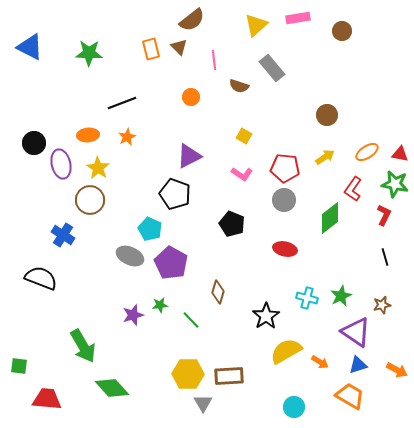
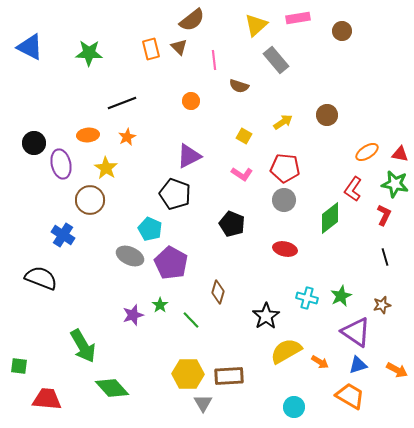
gray rectangle at (272, 68): moved 4 px right, 8 px up
orange circle at (191, 97): moved 4 px down
yellow arrow at (325, 157): moved 42 px left, 35 px up
yellow star at (98, 168): moved 8 px right
green star at (160, 305): rotated 28 degrees counterclockwise
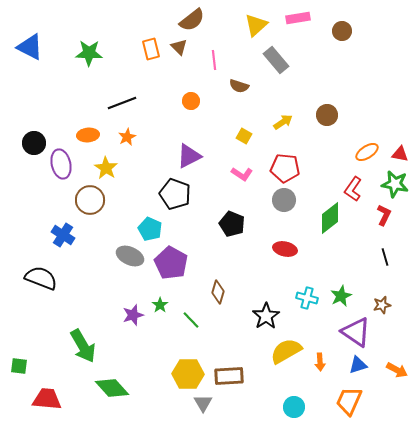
orange arrow at (320, 362): rotated 54 degrees clockwise
orange trapezoid at (350, 396): moved 1 px left, 5 px down; rotated 96 degrees counterclockwise
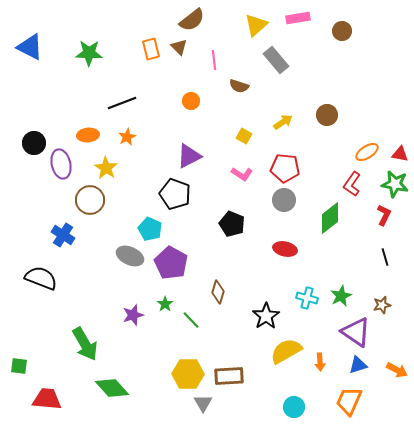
red L-shape at (353, 189): moved 1 px left, 5 px up
green star at (160, 305): moved 5 px right, 1 px up
green arrow at (83, 346): moved 2 px right, 2 px up
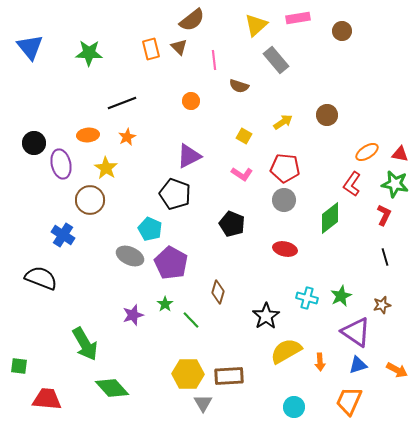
blue triangle at (30, 47): rotated 24 degrees clockwise
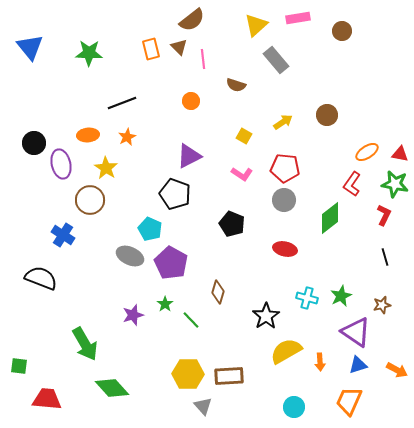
pink line at (214, 60): moved 11 px left, 1 px up
brown semicircle at (239, 86): moved 3 px left, 1 px up
gray triangle at (203, 403): moved 3 px down; rotated 12 degrees counterclockwise
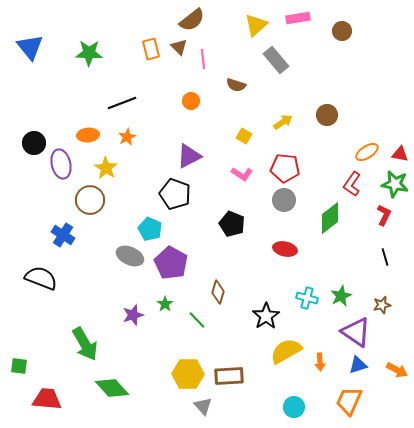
green line at (191, 320): moved 6 px right
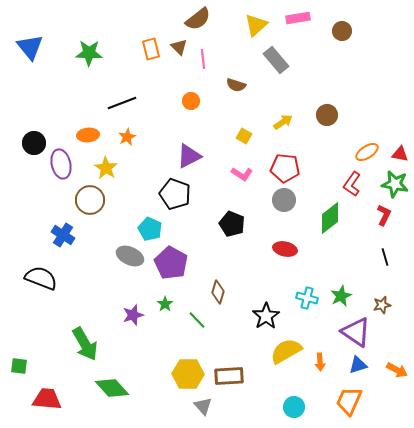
brown semicircle at (192, 20): moved 6 px right, 1 px up
